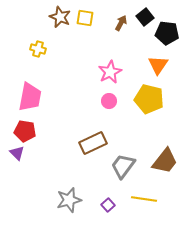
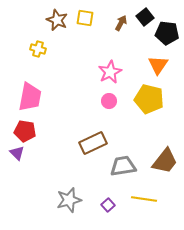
brown star: moved 3 px left, 3 px down
gray trapezoid: rotated 44 degrees clockwise
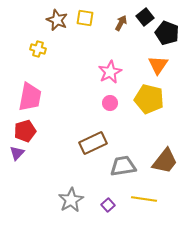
black pentagon: rotated 15 degrees clockwise
pink circle: moved 1 px right, 2 px down
red pentagon: rotated 25 degrees counterclockwise
purple triangle: rotated 28 degrees clockwise
gray star: moved 2 px right; rotated 15 degrees counterclockwise
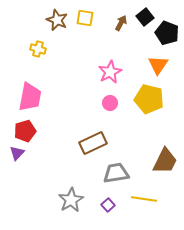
brown trapezoid: rotated 12 degrees counterclockwise
gray trapezoid: moved 7 px left, 7 px down
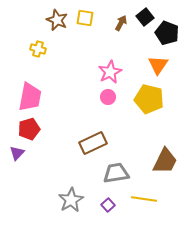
pink circle: moved 2 px left, 6 px up
red pentagon: moved 4 px right, 2 px up
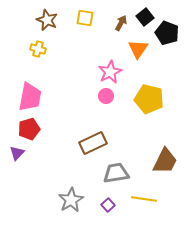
brown star: moved 10 px left
orange triangle: moved 20 px left, 16 px up
pink circle: moved 2 px left, 1 px up
